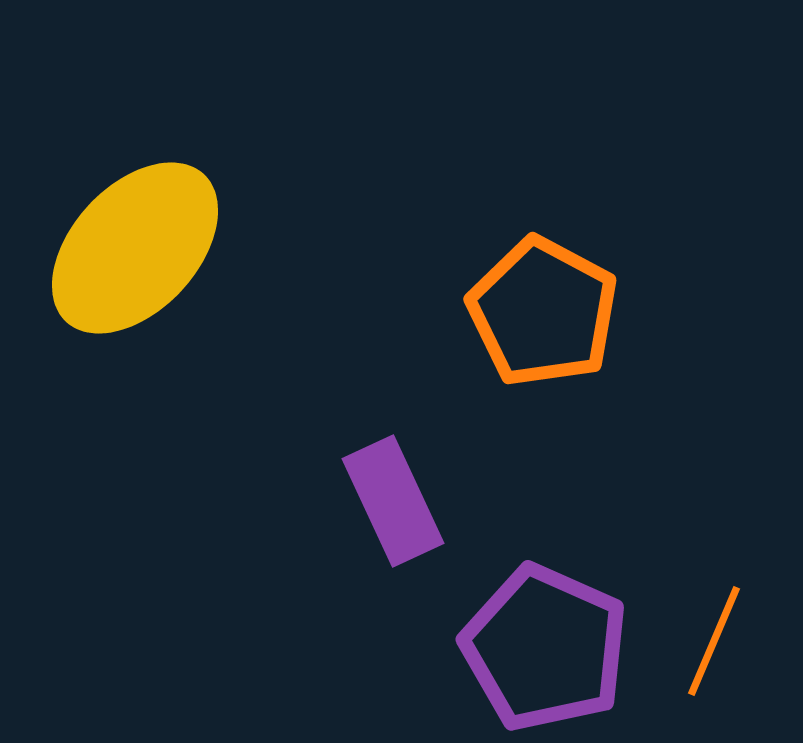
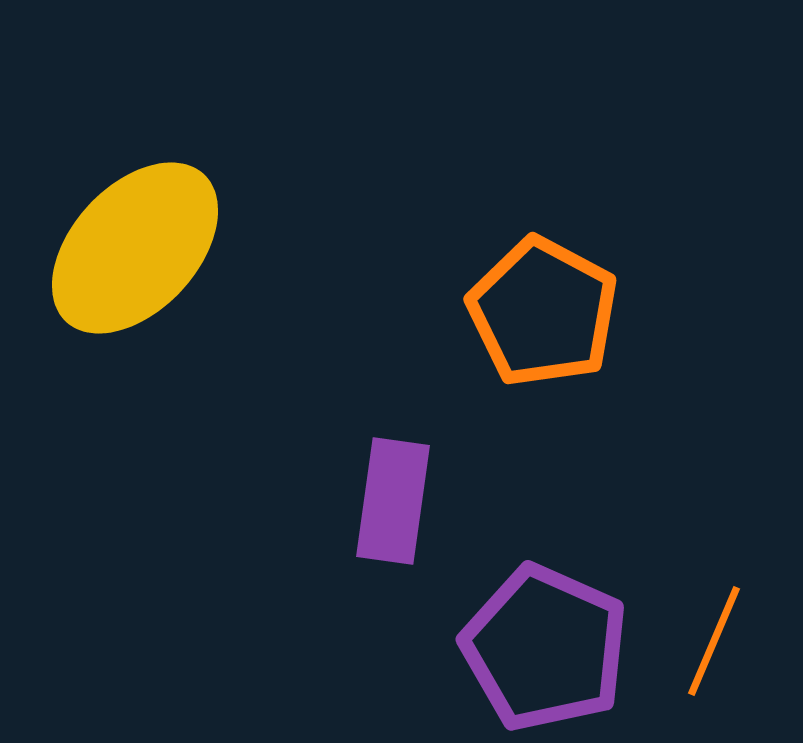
purple rectangle: rotated 33 degrees clockwise
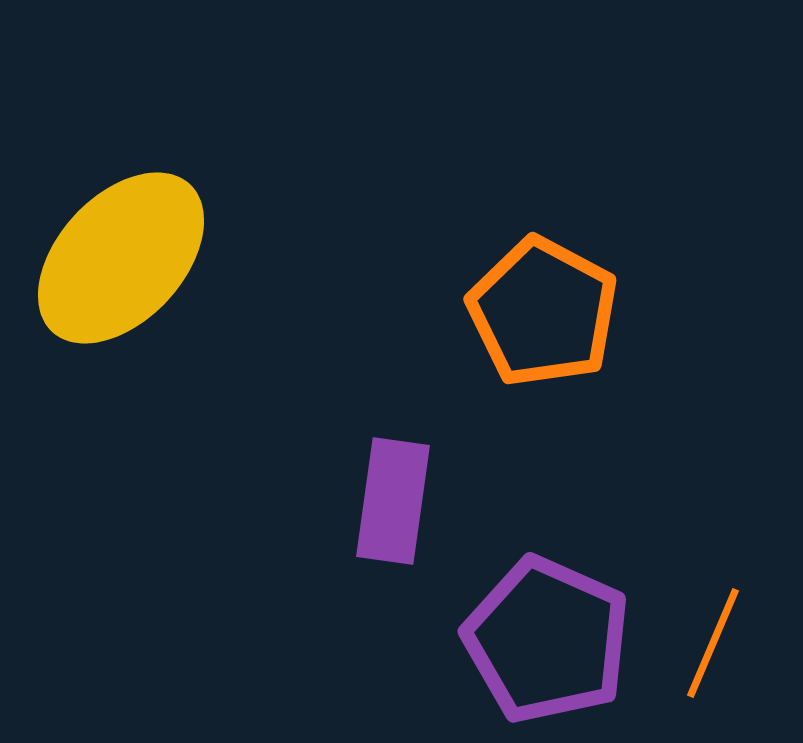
yellow ellipse: moved 14 px left, 10 px down
orange line: moved 1 px left, 2 px down
purple pentagon: moved 2 px right, 8 px up
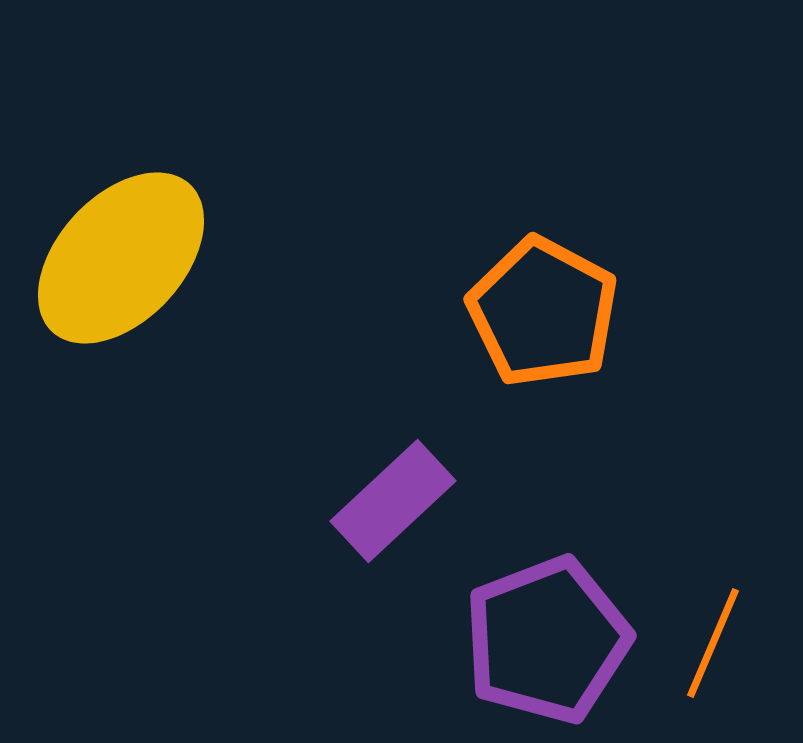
purple rectangle: rotated 39 degrees clockwise
purple pentagon: rotated 27 degrees clockwise
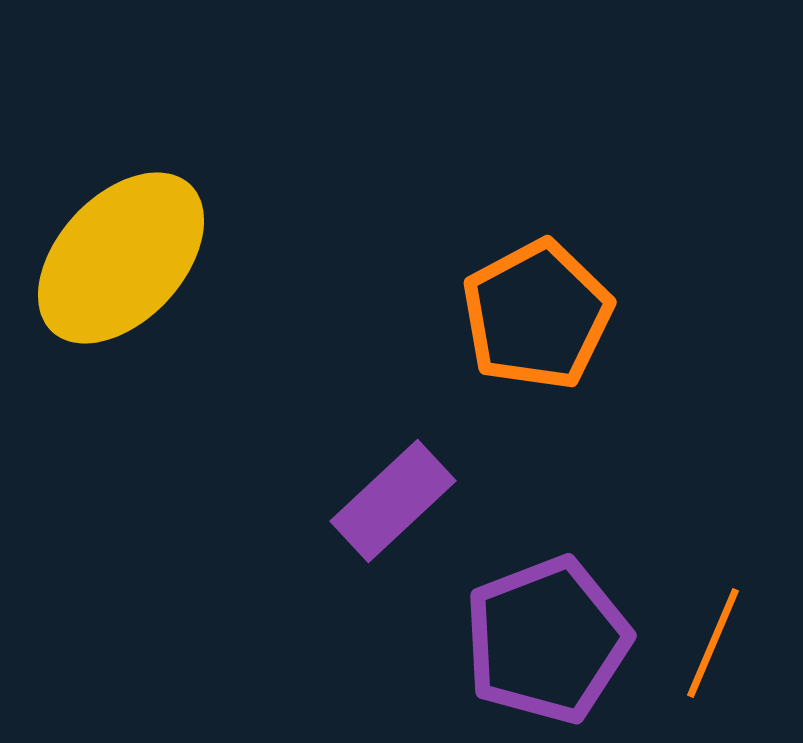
orange pentagon: moved 6 px left, 3 px down; rotated 16 degrees clockwise
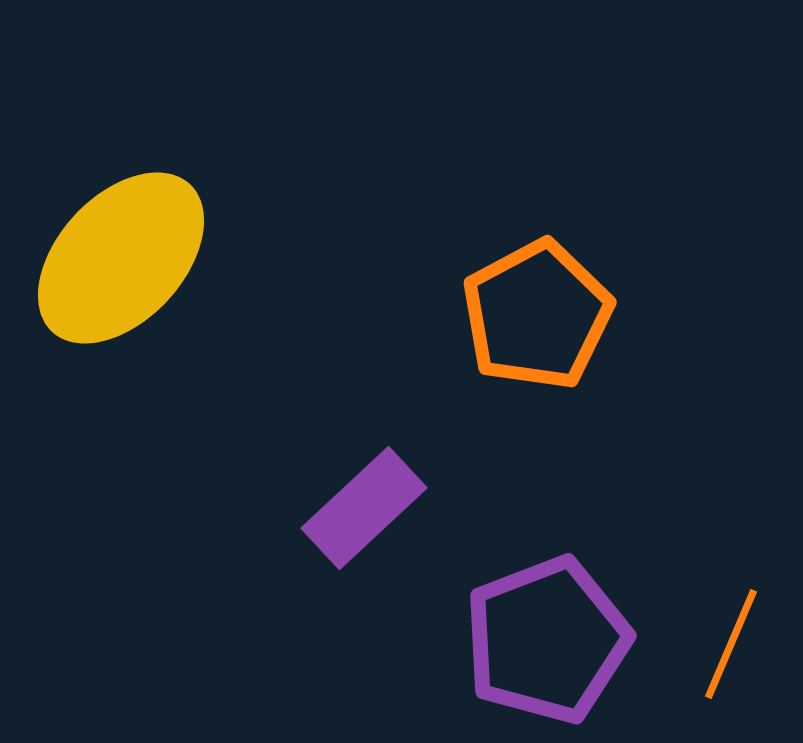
purple rectangle: moved 29 px left, 7 px down
orange line: moved 18 px right, 1 px down
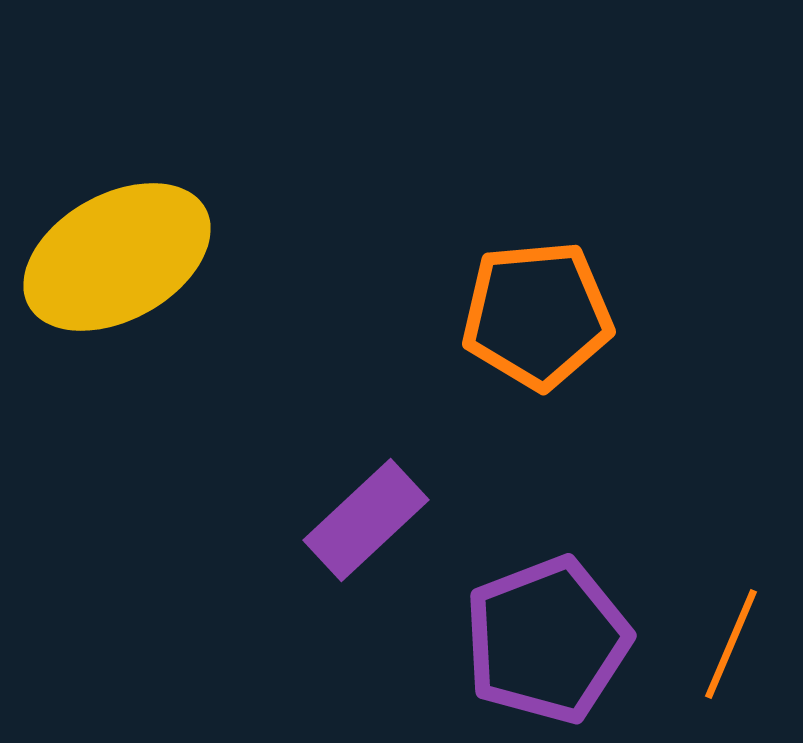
yellow ellipse: moved 4 px left, 1 px up; rotated 18 degrees clockwise
orange pentagon: rotated 23 degrees clockwise
purple rectangle: moved 2 px right, 12 px down
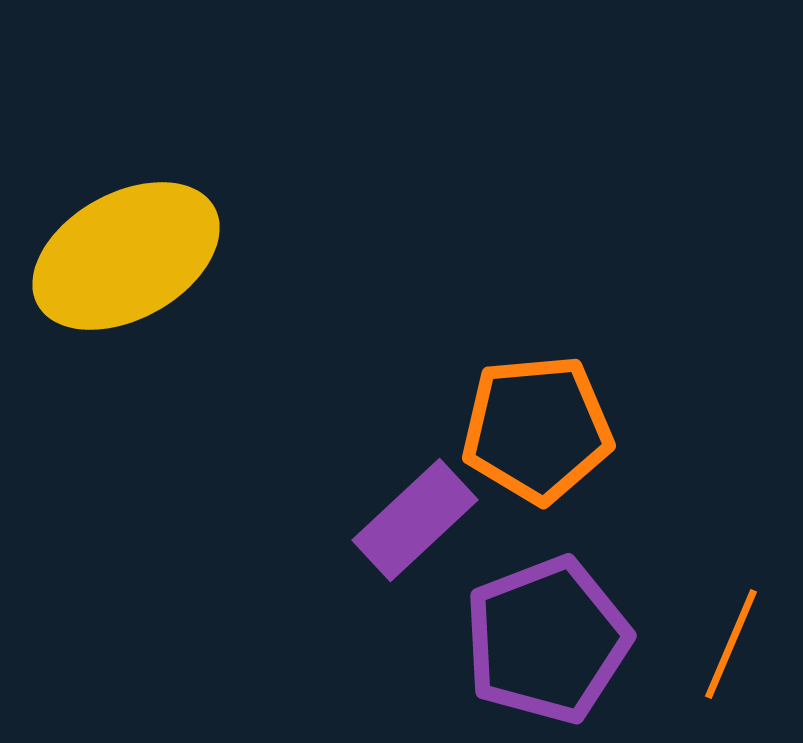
yellow ellipse: moved 9 px right, 1 px up
orange pentagon: moved 114 px down
purple rectangle: moved 49 px right
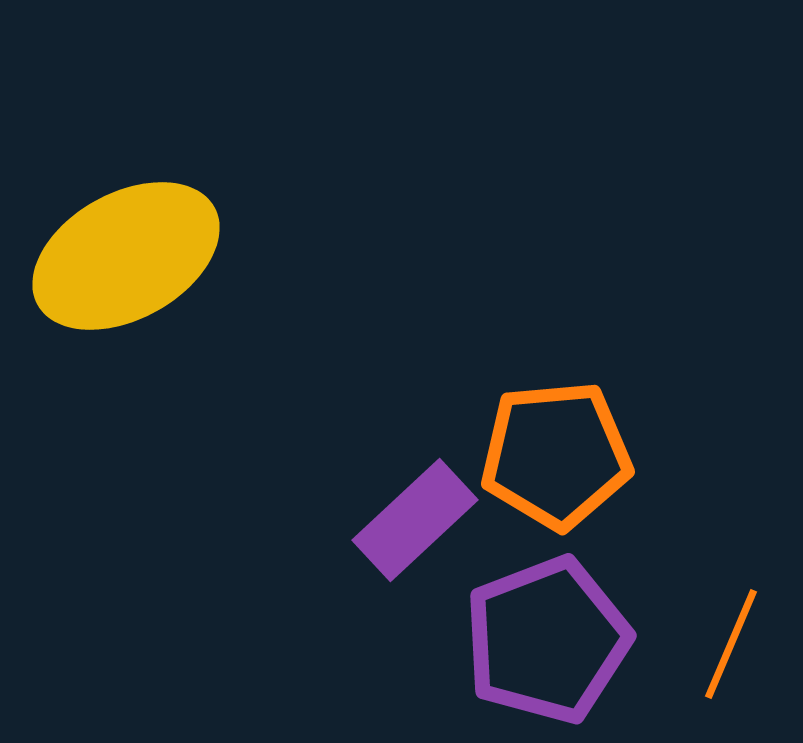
orange pentagon: moved 19 px right, 26 px down
